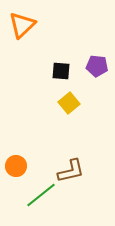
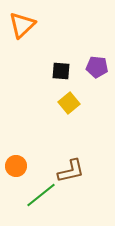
purple pentagon: moved 1 px down
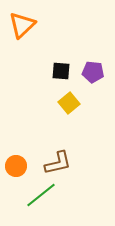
purple pentagon: moved 4 px left, 5 px down
brown L-shape: moved 13 px left, 8 px up
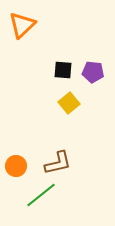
black square: moved 2 px right, 1 px up
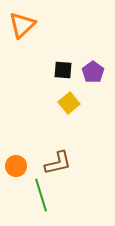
purple pentagon: rotated 30 degrees clockwise
green line: rotated 68 degrees counterclockwise
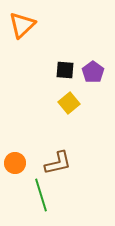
black square: moved 2 px right
orange circle: moved 1 px left, 3 px up
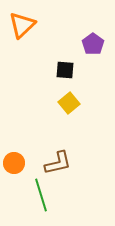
purple pentagon: moved 28 px up
orange circle: moved 1 px left
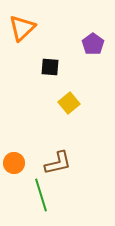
orange triangle: moved 3 px down
black square: moved 15 px left, 3 px up
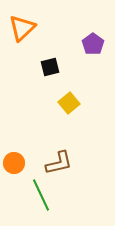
black square: rotated 18 degrees counterclockwise
brown L-shape: moved 1 px right
green line: rotated 8 degrees counterclockwise
